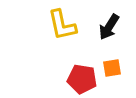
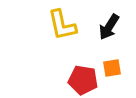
red pentagon: moved 1 px right, 1 px down
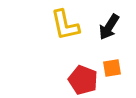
yellow L-shape: moved 3 px right
red pentagon: rotated 12 degrees clockwise
